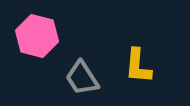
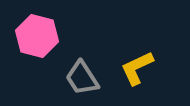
yellow L-shape: moved 1 px left, 2 px down; rotated 60 degrees clockwise
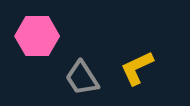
pink hexagon: rotated 15 degrees counterclockwise
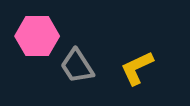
gray trapezoid: moved 5 px left, 12 px up
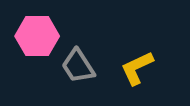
gray trapezoid: moved 1 px right
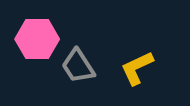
pink hexagon: moved 3 px down
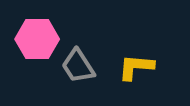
yellow L-shape: moved 1 px left, 1 px up; rotated 30 degrees clockwise
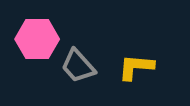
gray trapezoid: rotated 9 degrees counterclockwise
